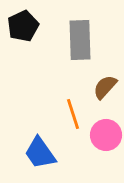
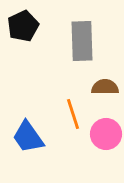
gray rectangle: moved 2 px right, 1 px down
brown semicircle: rotated 48 degrees clockwise
pink circle: moved 1 px up
blue trapezoid: moved 12 px left, 16 px up
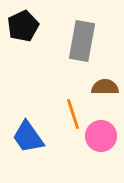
gray rectangle: rotated 12 degrees clockwise
pink circle: moved 5 px left, 2 px down
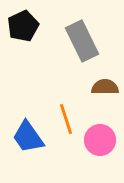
gray rectangle: rotated 36 degrees counterclockwise
orange line: moved 7 px left, 5 px down
pink circle: moved 1 px left, 4 px down
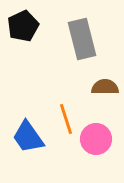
gray rectangle: moved 2 px up; rotated 12 degrees clockwise
pink circle: moved 4 px left, 1 px up
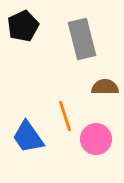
orange line: moved 1 px left, 3 px up
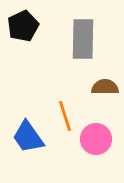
gray rectangle: moved 1 px right; rotated 15 degrees clockwise
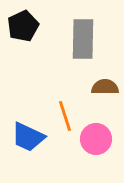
blue trapezoid: rotated 30 degrees counterclockwise
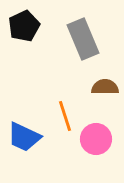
black pentagon: moved 1 px right
gray rectangle: rotated 24 degrees counterclockwise
blue trapezoid: moved 4 px left
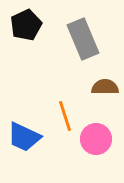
black pentagon: moved 2 px right, 1 px up
